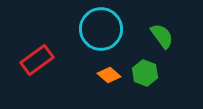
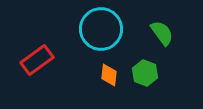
green semicircle: moved 3 px up
orange diamond: rotated 55 degrees clockwise
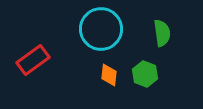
green semicircle: rotated 28 degrees clockwise
red rectangle: moved 4 px left
green hexagon: moved 1 px down
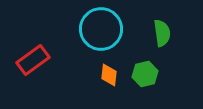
green hexagon: rotated 25 degrees clockwise
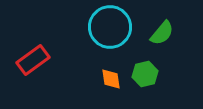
cyan circle: moved 9 px right, 2 px up
green semicircle: rotated 48 degrees clockwise
orange diamond: moved 2 px right, 4 px down; rotated 15 degrees counterclockwise
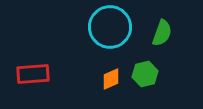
green semicircle: rotated 20 degrees counterclockwise
red rectangle: moved 14 px down; rotated 32 degrees clockwise
orange diamond: rotated 75 degrees clockwise
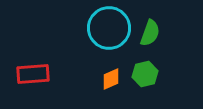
cyan circle: moved 1 px left, 1 px down
green semicircle: moved 12 px left
